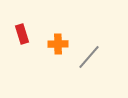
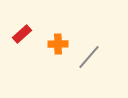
red rectangle: rotated 66 degrees clockwise
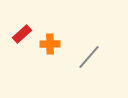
orange cross: moved 8 px left
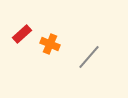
orange cross: rotated 24 degrees clockwise
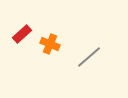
gray line: rotated 8 degrees clockwise
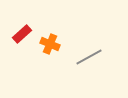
gray line: rotated 12 degrees clockwise
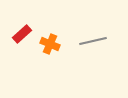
gray line: moved 4 px right, 16 px up; rotated 16 degrees clockwise
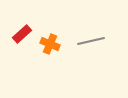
gray line: moved 2 px left
